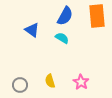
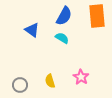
blue semicircle: moved 1 px left
pink star: moved 5 px up
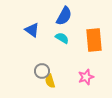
orange rectangle: moved 3 px left, 24 px down
pink star: moved 5 px right; rotated 21 degrees clockwise
gray circle: moved 22 px right, 14 px up
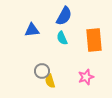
blue triangle: rotated 42 degrees counterclockwise
cyan semicircle: rotated 144 degrees counterclockwise
